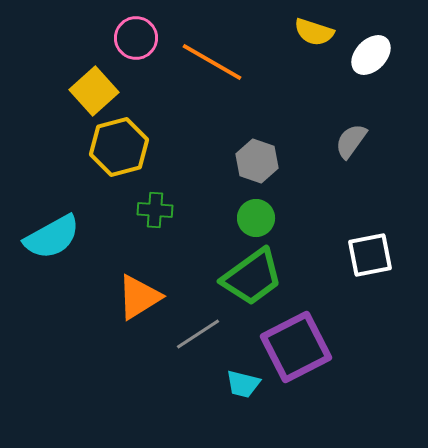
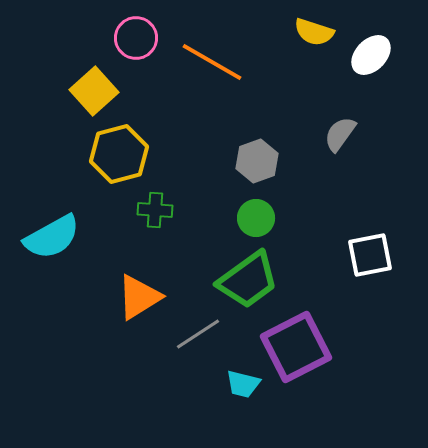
gray semicircle: moved 11 px left, 7 px up
yellow hexagon: moved 7 px down
gray hexagon: rotated 21 degrees clockwise
green trapezoid: moved 4 px left, 3 px down
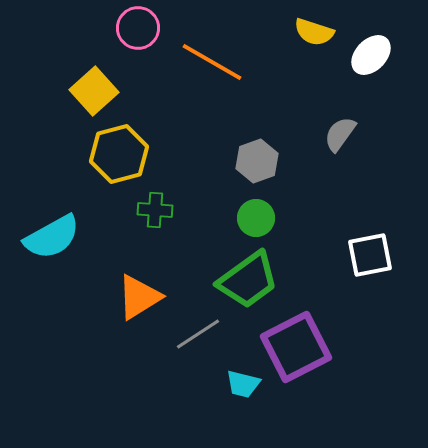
pink circle: moved 2 px right, 10 px up
